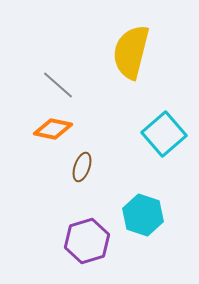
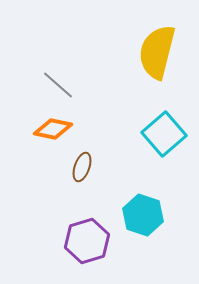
yellow semicircle: moved 26 px right
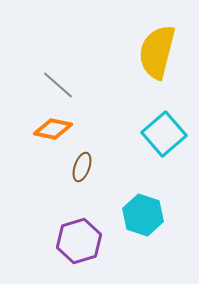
purple hexagon: moved 8 px left
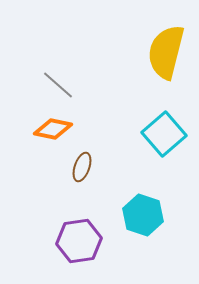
yellow semicircle: moved 9 px right
purple hexagon: rotated 9 degrees clockwise
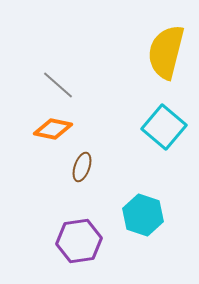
cyan square: moved 7 px up; rotated 9 degrees counterclockwise
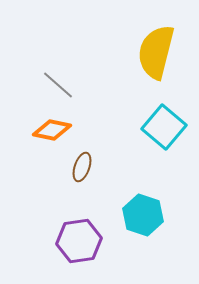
yellow semicircle: moved 10 px left
orange diamond: moved 1 px left, 1 px down
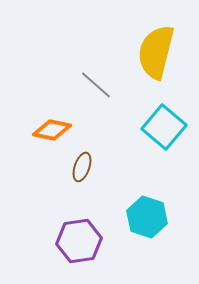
gray line: moved 38 px right
cyan hexagon: moved 4 px right, 2 px down
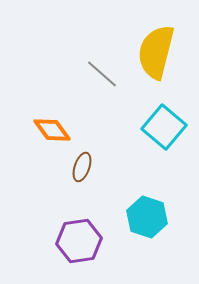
gray line: moved 6 px right, 11 px up
orange diamond: rotated 42 degrees clockwise
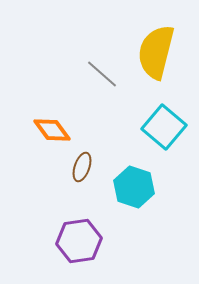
cyan hexagon: moved 13 px left, 30 px up
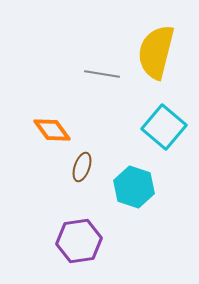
gray line: rotated 32 degrees counterclockwise
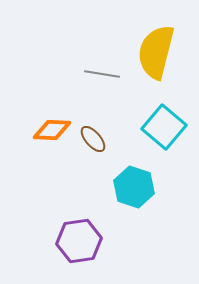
orange diamond: rotated 51 degrees counterclockwise
brown ellipse: moved 11 px right, 28 px up; rotated 60 degrees counterclockwise
